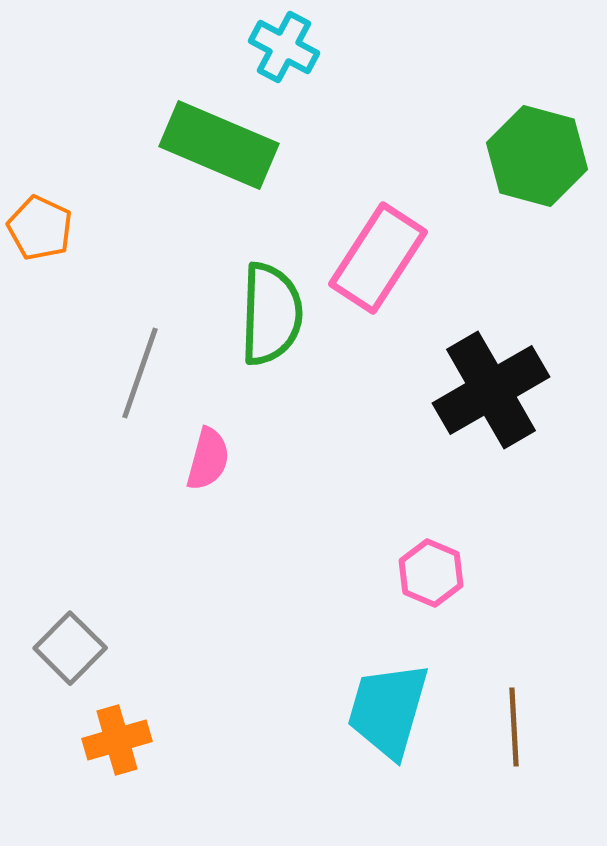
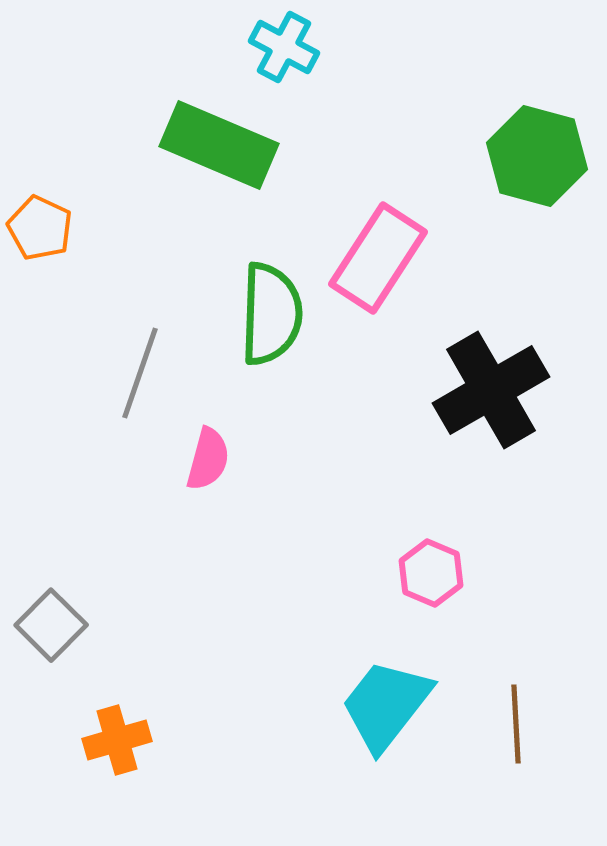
gray square: moved 19 px left, 23 px up
cyan trapezoid: moved 2 px left, 5 px up; rotated 22 degrees clockwise
brown line: moved 2 px right, 3 px up
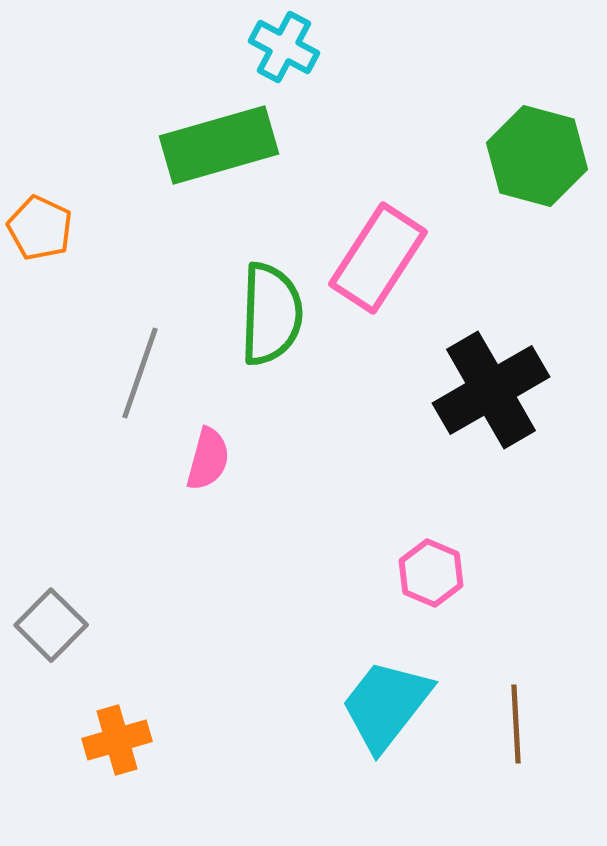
green rectangle: rotated 39 degrees counterclockwise
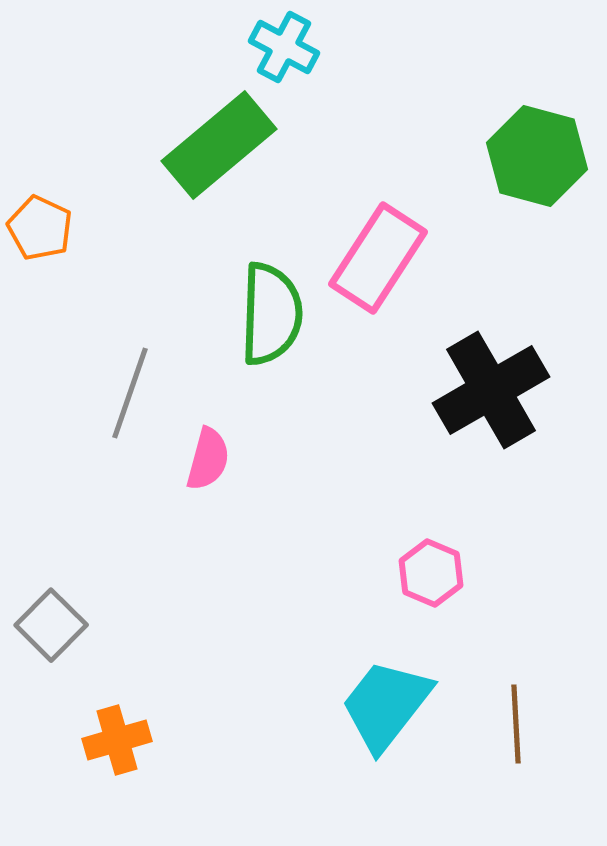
green rectangle: rotated 24 degrees counterclockwise
gray line: moved 10 px left, 20 px down
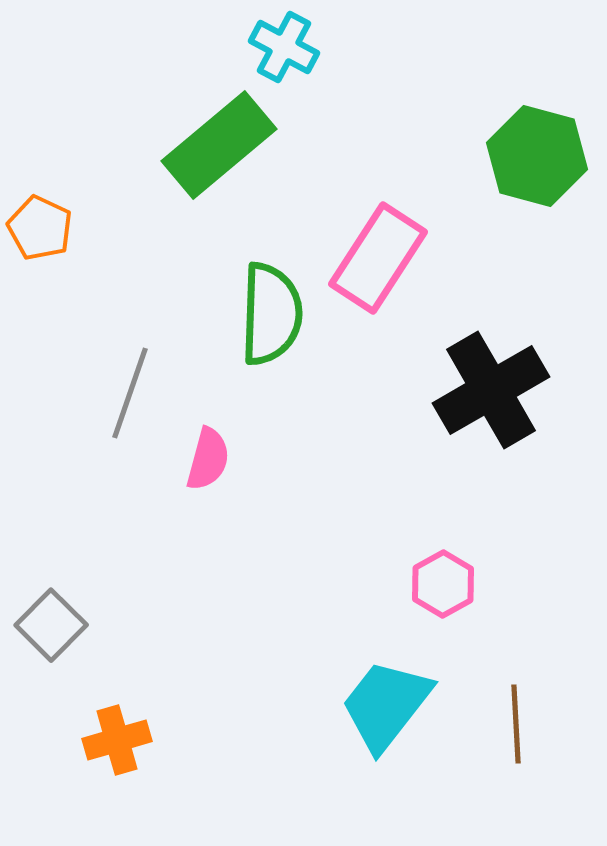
pink hexagon: moved 12 px right, 11 px down; rotated 8 degrees clockwise
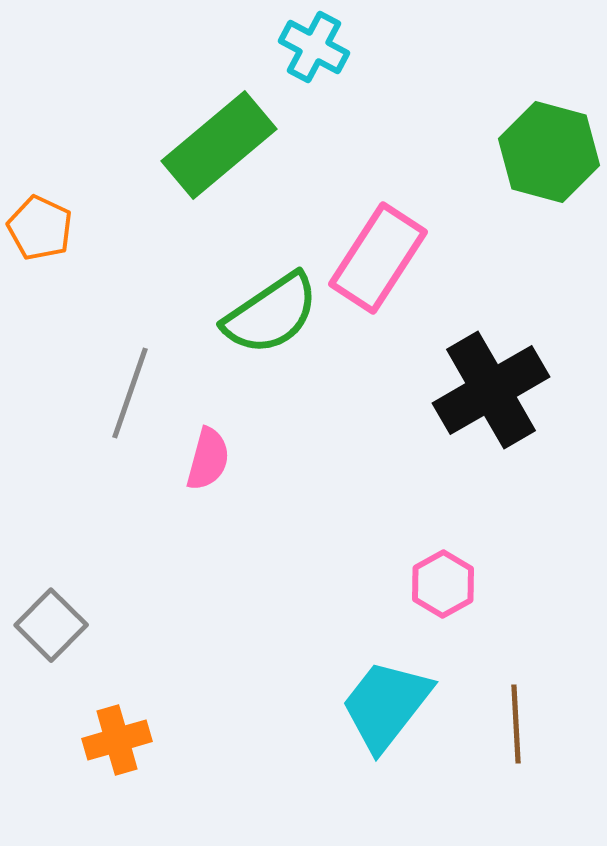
cyan cross: moved 30 px right
green hexagon: moved 12 px right, 4 px up
green semicircle: rotated 54 degrees clockwise
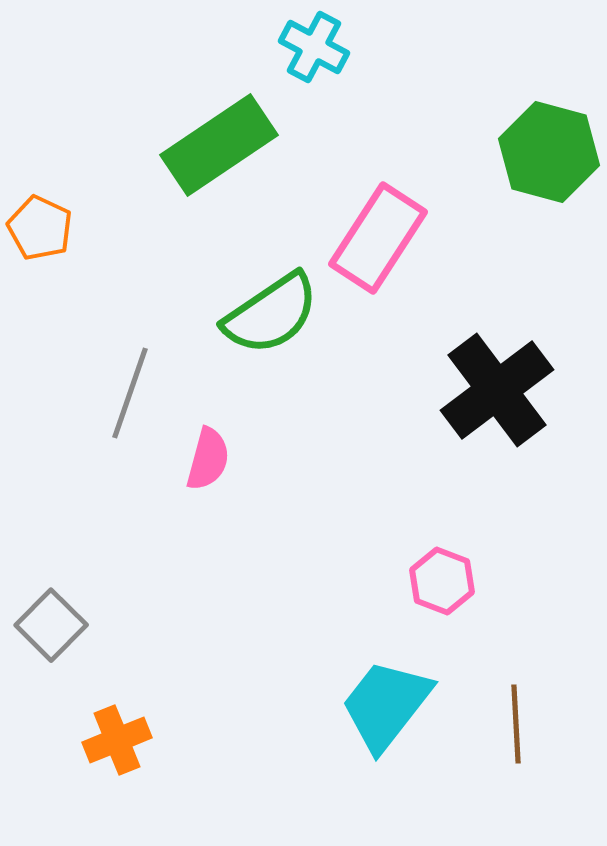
green rectangle: rotated 6 degrees clockwise
pink rectangle: moved 20 px up
black cross: moved 6 px right; rotated 7 degrees counterclockwise
pink hexagon: moved 1 px left, 3 px up; rotated 10 degrees counterclockwise
orange cross: rotated 6 degrees counterclockwise
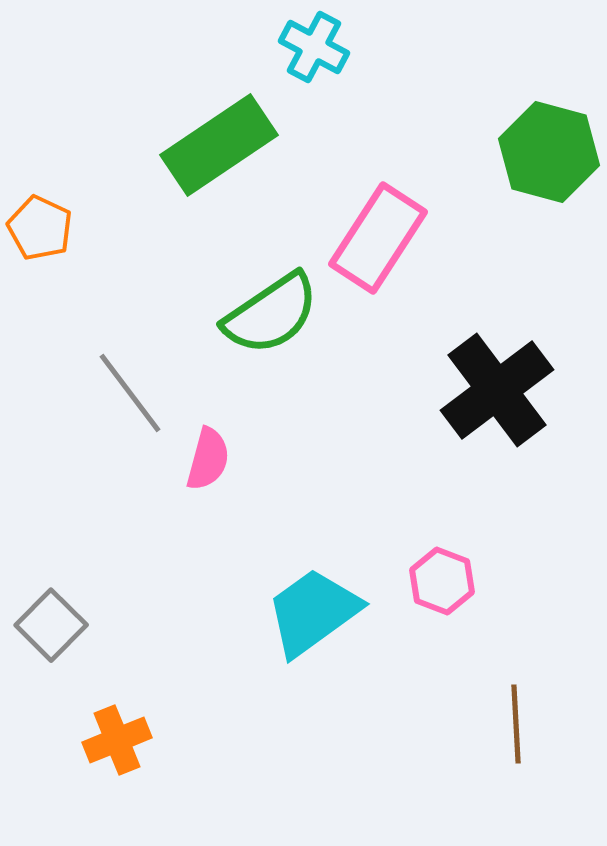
gray line: rotated 56 degrees counterclockwise
cyan trapezoid: moved 73 px left, 93 px up; rotated 16 degrees clockwise
